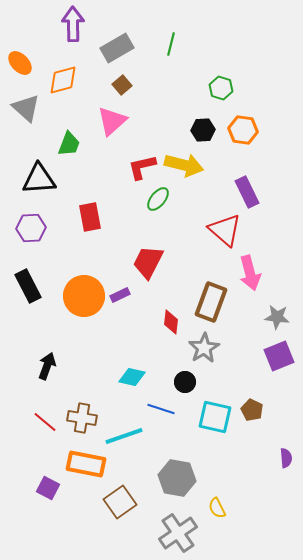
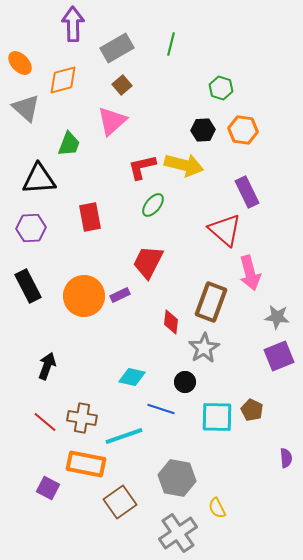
green ellipse at (158, 199): moved 5 px left, 6 px down
cyan square at (215, 417): moved 2 px right; rotated 12 degrees counterclockwise
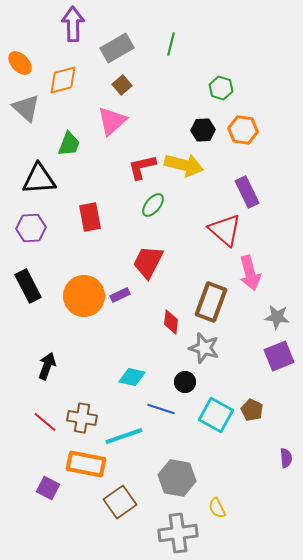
gray star at (204, 348): rotated 24 degrees counterclockwise
cyan square at (217, 417): moved 1 px left, 2 px up; rotated 28 degrees clockwise
gray cross at (178, 533): rotated 27 degrees clockwise
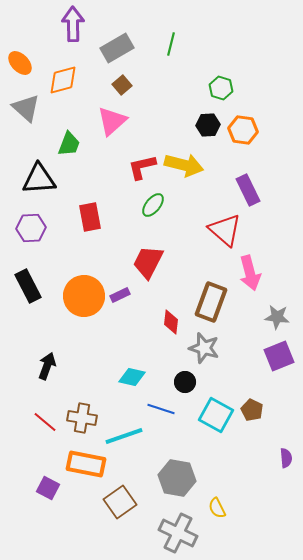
black hexagon at (203, 130): moved 5 px right, 5 px up
purple rectangle at (247, 192): moved 1 px right, 2 px up
gray cross at (178, 533): rotated 33 degrees clockwise
